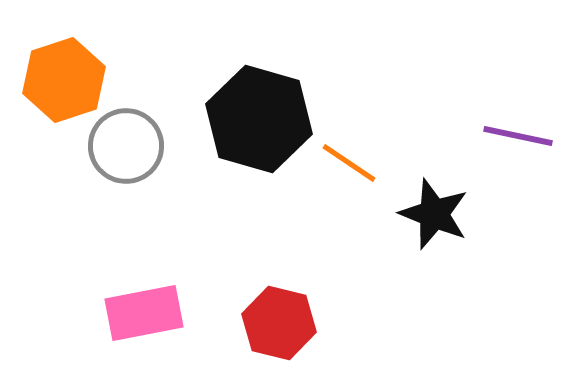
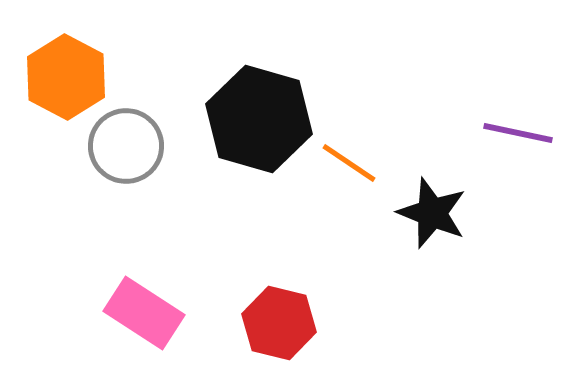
orange hexagon: moved 2 px right, 3 px up; rotated 14 degrees counterclockwise
purple line: moved 3 px up
black star: moved 2 px left, 1 px up
pink rectangle: rotated 44 degrees clockwise
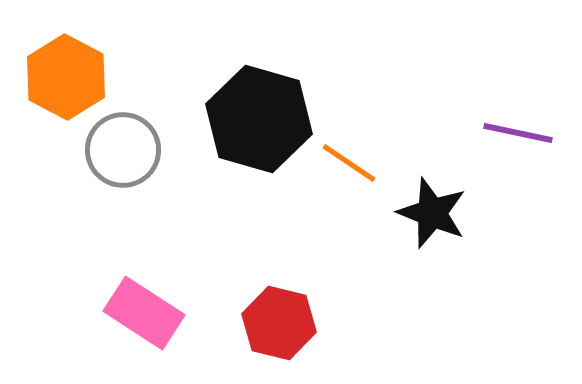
gray circle: moved 3 px left, 4 px down
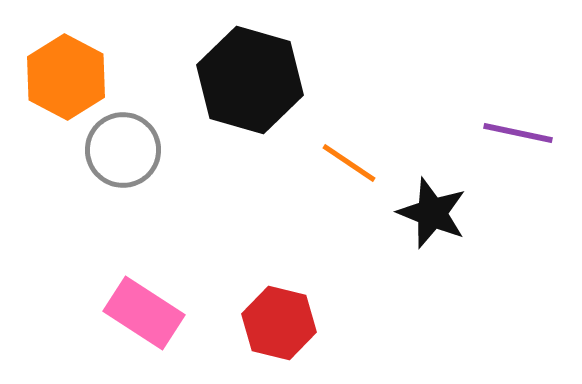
black hexagon: moved 9 px left, 39 px up
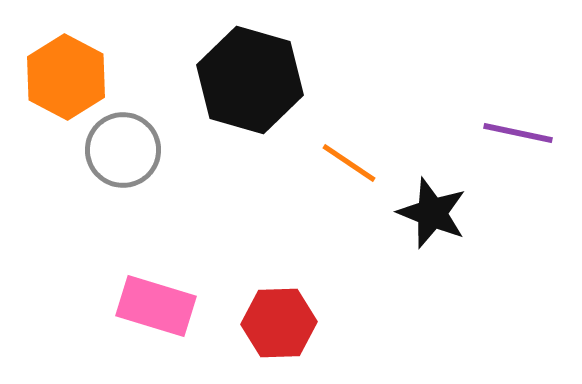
pink rectangle: moved 12 px right, 7 px up; rotated 16 degrees counterclockwise
red hexagon: rotated 16 degrees counterclockwise
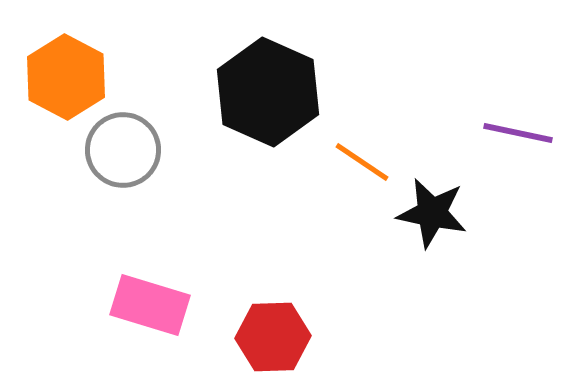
black hexagon: moved 18 px right, 12 px down; rotated 8 degrees clockwise
orange line: moved 13 px right, 1 px up
black star: rotated 10 degrees counterclockwise
pink rectangle: moved 6 px left, 1 px up
red hexagon: moved 6 px left, 14 px down
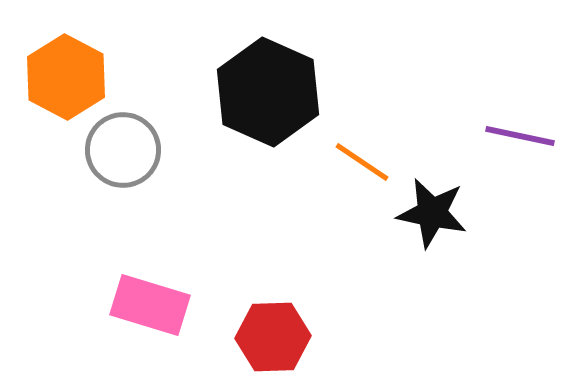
purple line: moved 2 px right, 3 px down
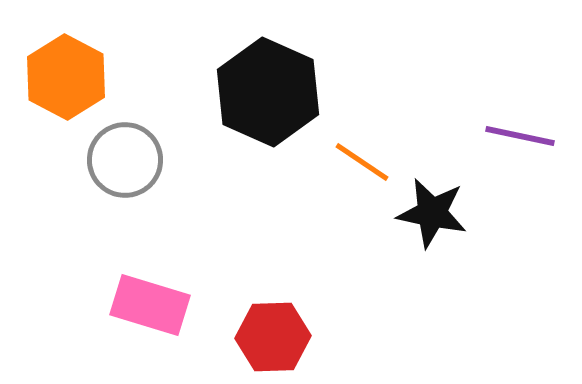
gray circle: moved 2 px right, 10 px down
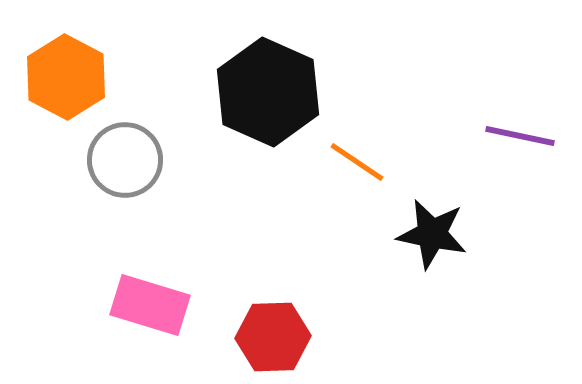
orange line: moved 5 px left
black star: moved 21 px down
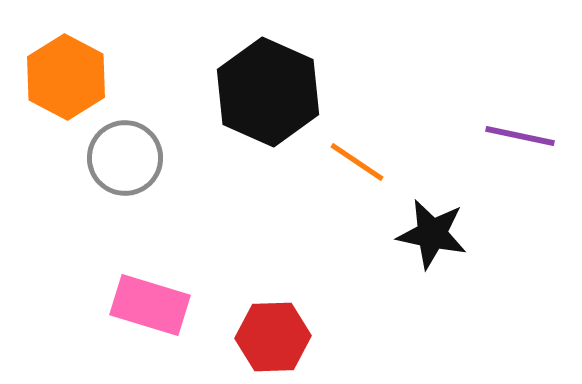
gray circle: moved 2 px up
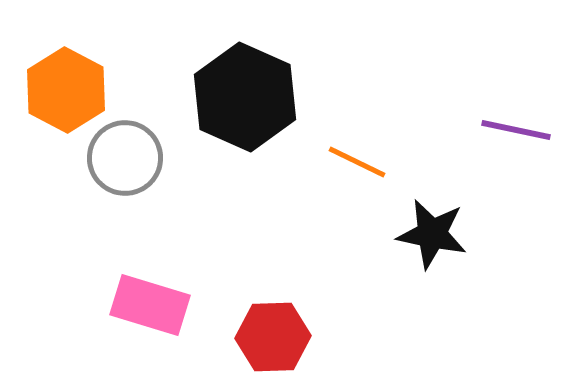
orange hexagon: moved 13 px down
black hexagon: moved 23 px left, 5 px down
purple line: moved 4 px left, 6 px up
orange line: rotated 8 degrees counterclockwise
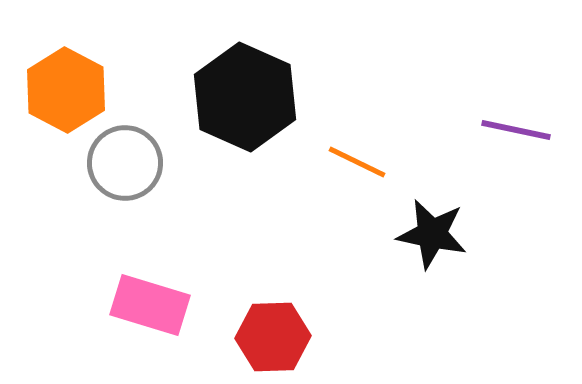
gray circle: moved 5 px down
